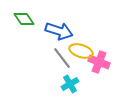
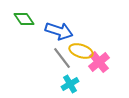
pink cross: rotated 30 degrees clockwise
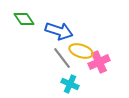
pink cross: rotated 15 degrees clockwise
cyan cross: rotated 36 degrees counterclockwise
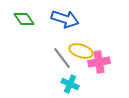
blue arrow: moved 6 px right, 12 px up
pink cross: rotated 15 degrees clockwise
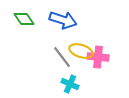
blue arrow: moved 2 px left, 1 px down
gray line: moved 1 px up
pink cross: moved 1 px left, 5 px up; rotated 15 degrees clockwise
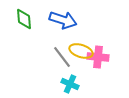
green diamond: rotated 30 degrees clockwise
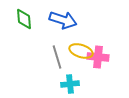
gray line: moved 5 px left; rotated 20 degrees clockwise
cyan cross: rotated 30 degrees counterclockwise
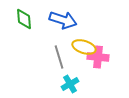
yellow ellipse: moved 3 px right, 4 px up
gray line: moved 2 px right
cyan cross: rotated 24 degrees counterclockwise
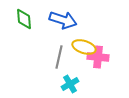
gray line: rotated 30 degrees clockwise
